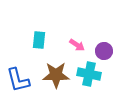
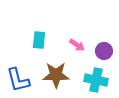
cyan cross: moved 7 px right, 6 px down
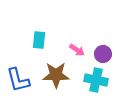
pink arrow: moved 5 px down
purple circle: moved 1 px left, 3 px down
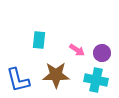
purple circle: moved 1 px left, 1 px up
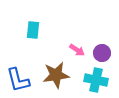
cyan rectangle: moved 6 px left, 10 px up
brown star: rotated 8 degrees counterclockwise
